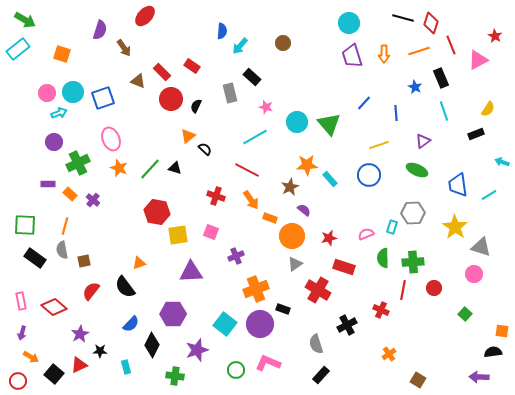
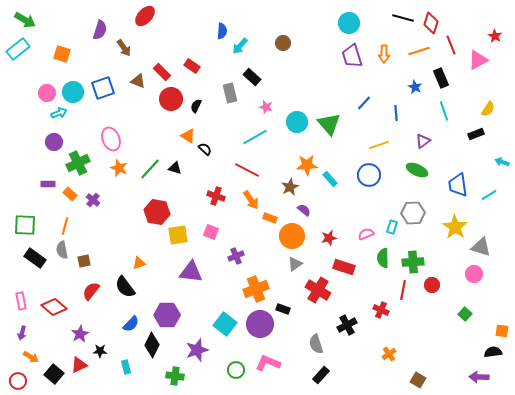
blue square at (103, 98): moved 10 px up
orange triangle at (188, 136): rotated 49 degrees counterclockwise
purple triangle at (191, 272): rotated 10 degrees clockwise
red circle at (434, 288): moved 2 px left, 3 px up
purple hexagon at (173, 314): moved 6 px left, 1 px down
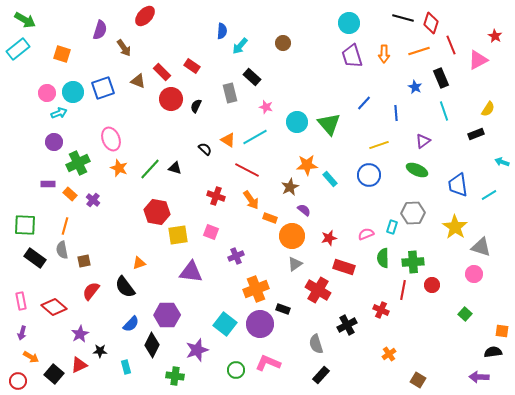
orange triangle at (188, 136): moved 40 px right, 4 px down
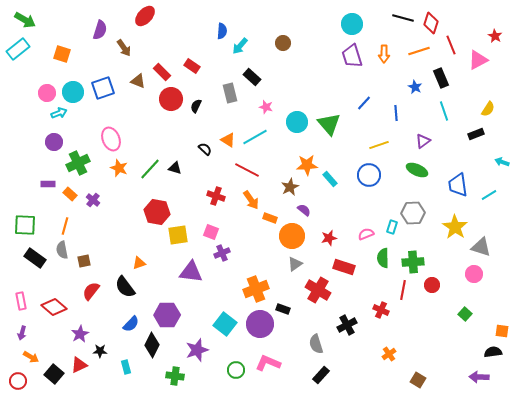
cyan circle at (349, 23): moved 3 px right, 1 px down
purple cross at (236, 256): moved 14 px left, 3 px up
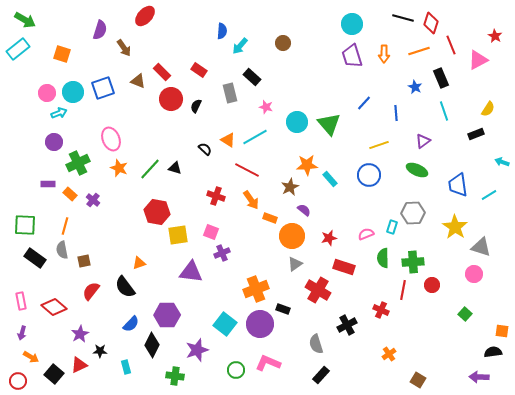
red rectangle at (192, 66): moved 7 px right, 4 px down
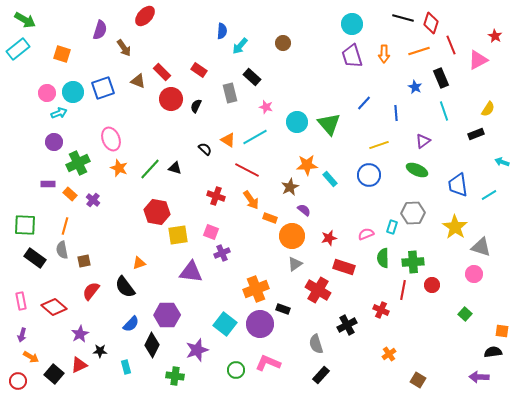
purple arrow at (22, 333): moved 2 px down
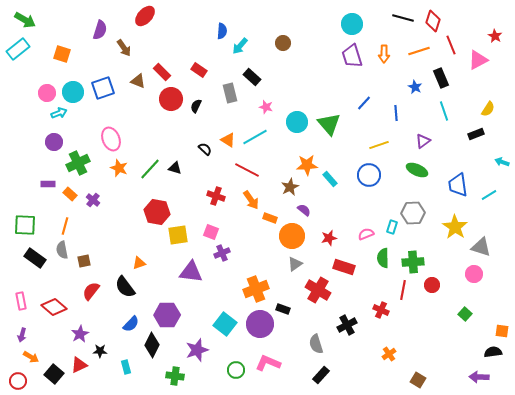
red diamond at (431, 23): moved 2 px right, 2 px up
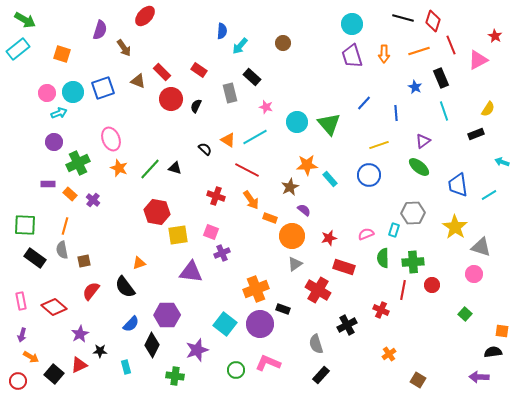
green ellipse at (417, 170): moved 2 px right, 3 px up; rotated 15 degrees clockwise
cyan rectangle at (392, 227): moved 2 px right, 3 px down
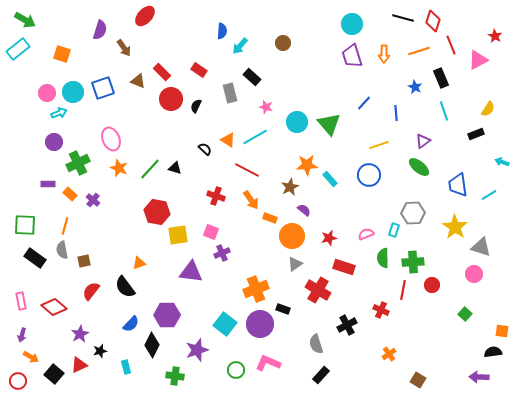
black star at (100, 351): rotated 16 degrees counterclockwise
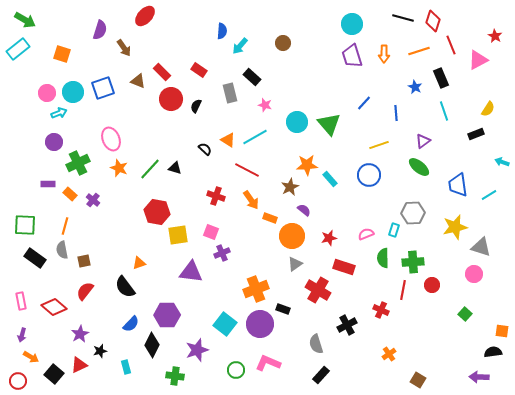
pink star at (266, 107): moved 1 px left, 2 px up
yellow star at (455, 227): rotated 25 degrees clockwise
red semicircle at (91, 291): moved 6 px left
